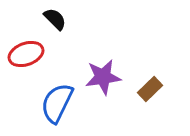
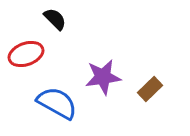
blue semicircle: rotated 93 degrees clockwise
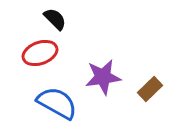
red ellipse: moved 14 px right, 1 px up
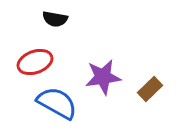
black semicircle: rotated 145 degrees clockwise
red ellipse: moved 5 px left, 9 px down
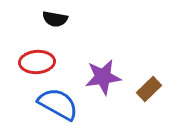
red ellipse: moved 2 px right; rotated 16 degrees clockwise
brown rectangle: moved 1 px left
blue semicircle: moved 1 px right, 1 px down
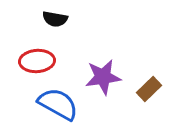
red ellipse: moved 1 px up
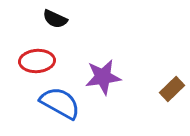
black semicircle: rotated 15 degrees clockwise
brown rectangle: moved 23 px right
blue semicircle: moved 2 px right, 1 px up
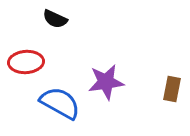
red ellipse: moved 11 px left, 1 px down
purple star: moved 3 px right, 5 px down
brown rectangle: rotated 35 degrees counterclockwise
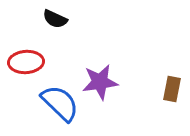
purple star: moved 6 px left
blue semicircle: rotated 15 degrees clockwise
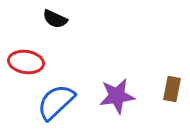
red ellipse: rotated 12 degrees clockwise
purple star: moved 17 px right, 14 px down
blue semicircle: moved 4 px left, 1 px up; rotated 87 degrees counterclockwise
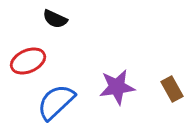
red ellipse: moved 2 px right, 1 px up; rotated 32 degrees counterclockwise
brown rectangle: rotated 40 degrees counterclockwise
purple star: moved 9 px up
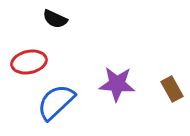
red ellipse: moved 1 px right, 1 px down; rotated 12 degrees clockwise
purple star: moved 3 px up; rotated 12 degrees clockwise
